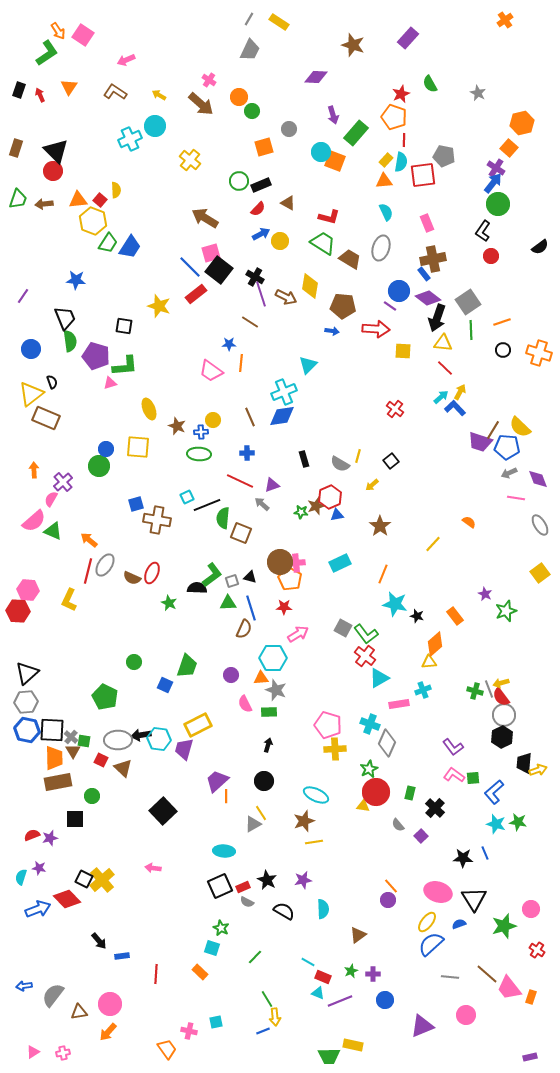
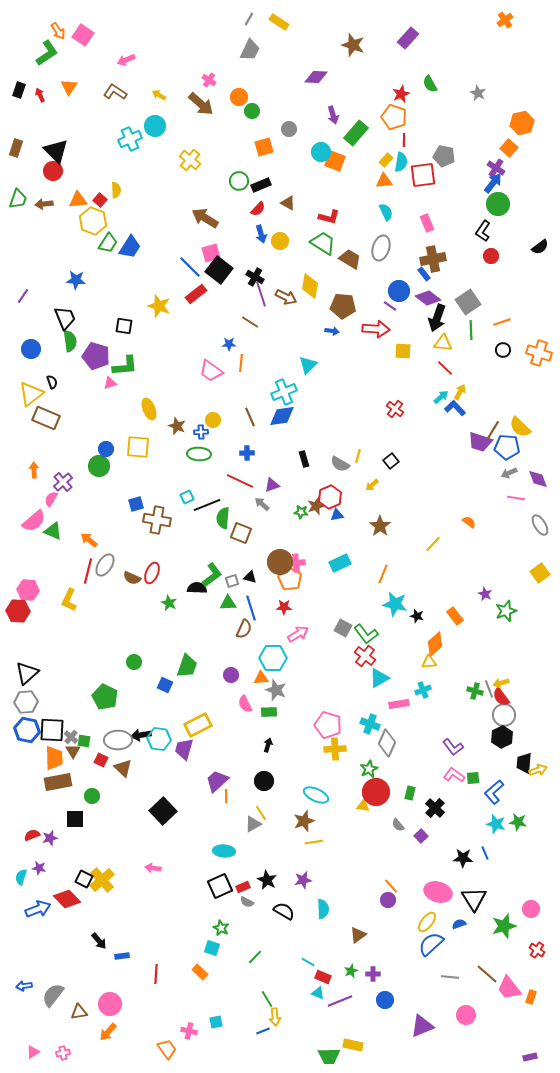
blue arrow at (261, 234): rotated 102 degrees clockwise
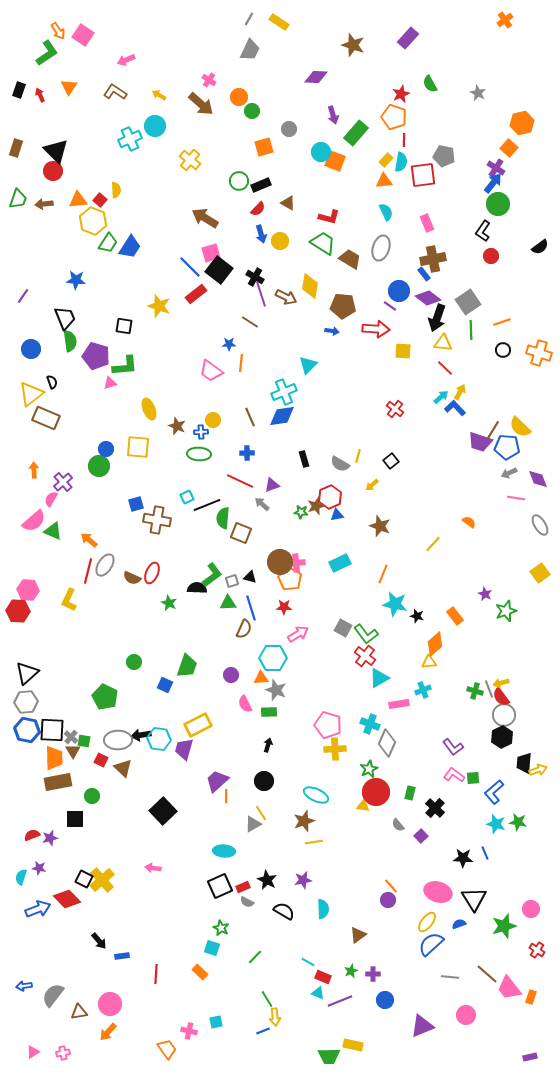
brown star at (380, 526): rotated 15 degrees counterclockwise
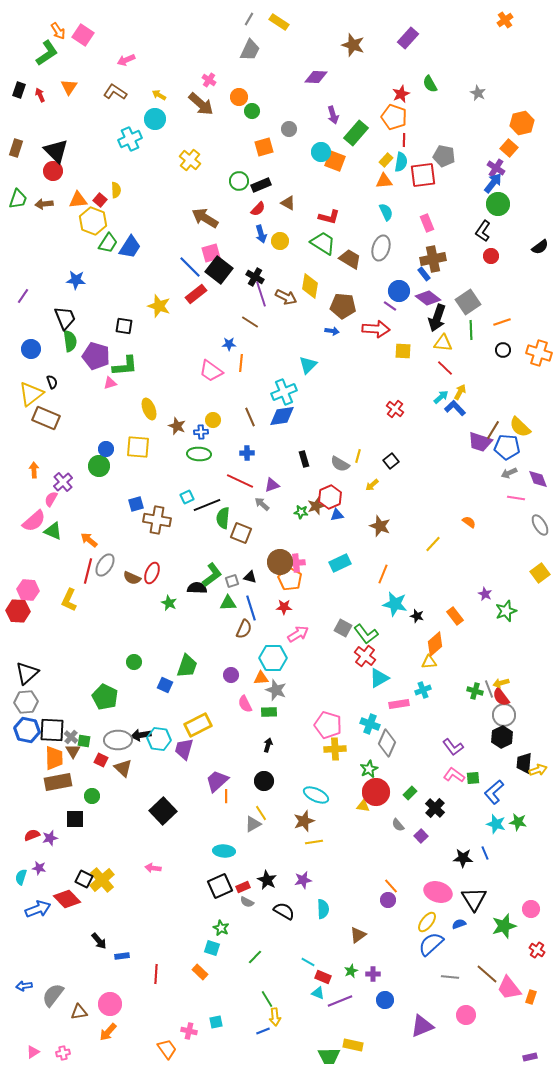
cyan circle at (155, 126): moved 7 px up
green rectangle at (410, 793): rotated 32 degrees clockwise
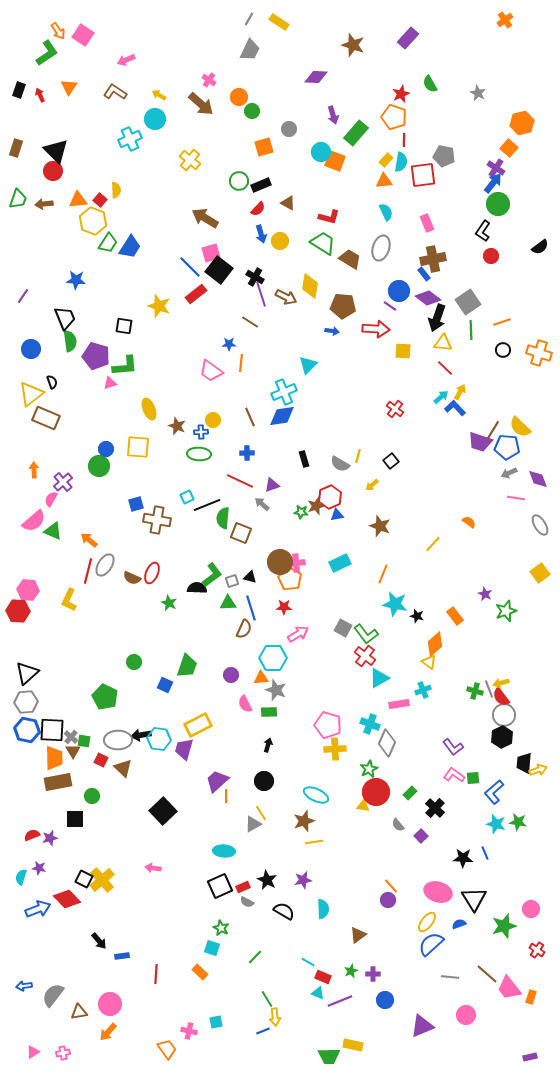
yellow triangle at (429, 662): rotated 42 degrees clockwise
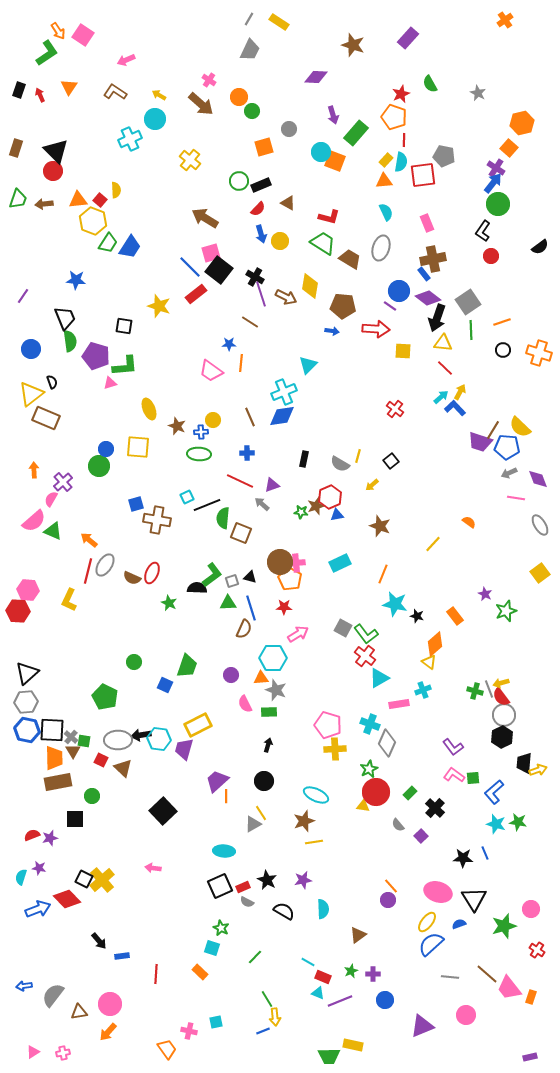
black rectangle at (304, 459): rotated 28 degrees clockwise
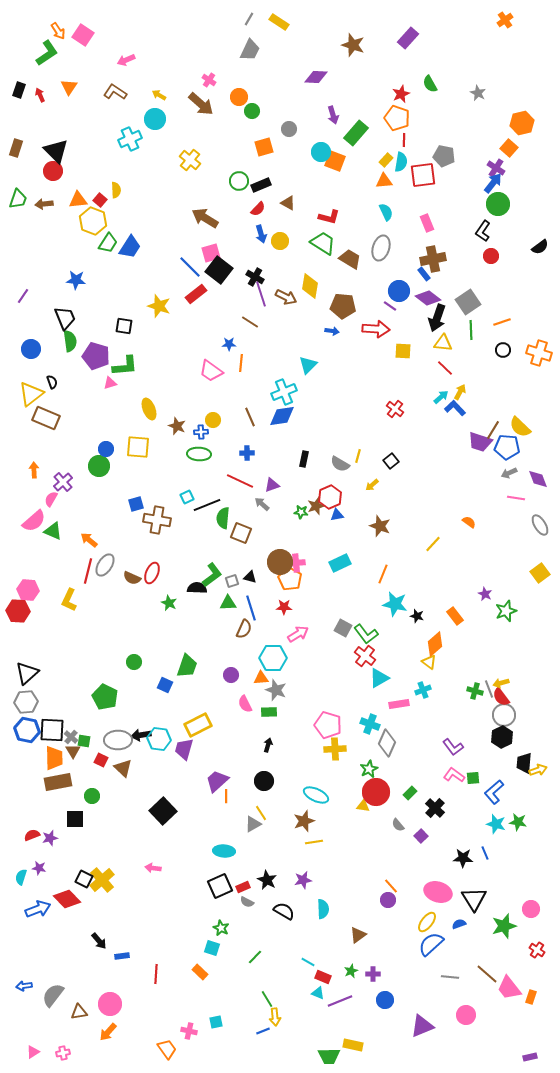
orange pentagon at (394, 117): moved 3 px right, 1 px down
